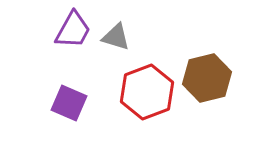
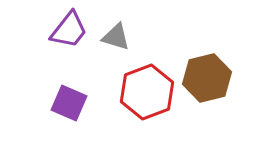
purple trapezoid: moved 4 px left; rotated 9 degrees clockwise
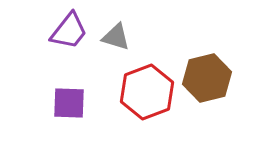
purple trapezoid: moved 1 px down
purple square: rotated 21 degrees counterclockwise
